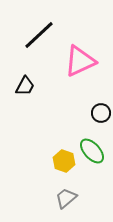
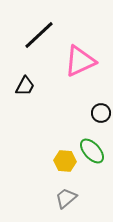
yellow hexagon: moved 1 px right; rotated 15 degrees counterclockwise
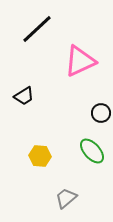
black line: moved 2 px left, 6 px up
black trapezoid: moved 1 px left, 10 px down; rotated 30 degrees clockwise
yellow hexagon: moved 25 px left, 5 px up
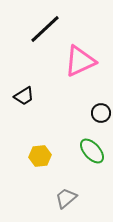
black line: moved 8 px right
yellow hexagon: rotated 10 degrees counterclockwise
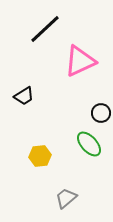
green ellipse: moved 3 px left, 7 px up
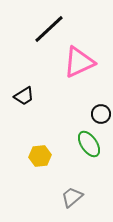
black line: moved 4 px right
pink triangle: moved 1 px left, 1 px down
black circle: moved 1 px down
green ellipse: rotated 8 degrees clockwise
gray trapezoid: moved 6 px right, 1 px up
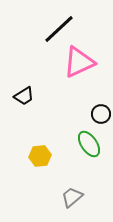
black line: moved 10 px right
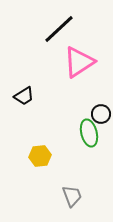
pink triangle: rotated 8 degrees counterclockwise
green ellipse: moved 11 px up; rotated 20 degrees clockwise
gray trapezoid: moved 1 px up; rotated 110 degrees clockwise
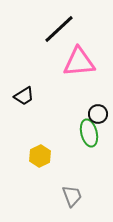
pink triangle: rotated 28 degrees clockwise
black circle: moved 3 px left
yellow hexagon: rotated 20 degrees counterclockwise
